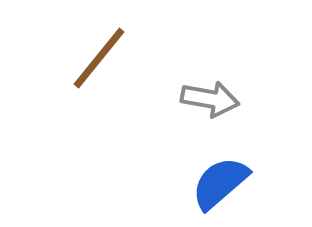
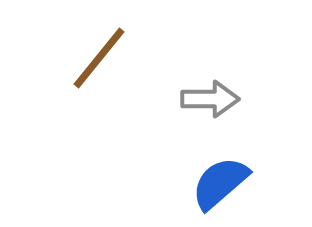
gray arrow: rotated 10 degrees counterclockwise
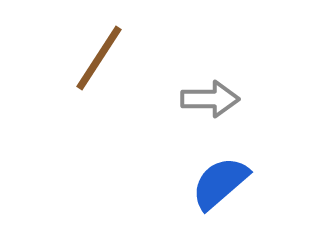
brown line: rotated 6 degrees counterclockwise
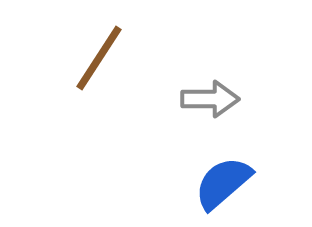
blue semicircle: moved 3 px right
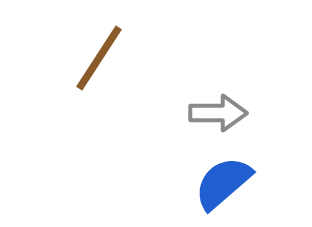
gray arrow: moved 8 px right, 14 px down
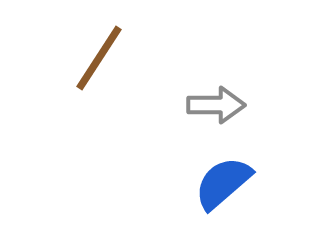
gray arrow: moved 2 px left, 8 px up
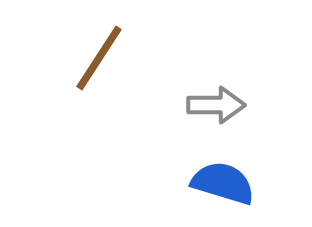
blue semicircle: rotated 58 degrees clockwise
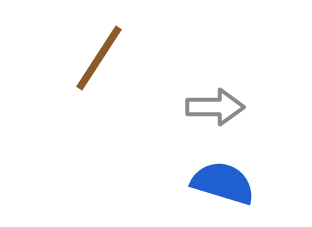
gray arrow: moved 1 px left, 2 px down
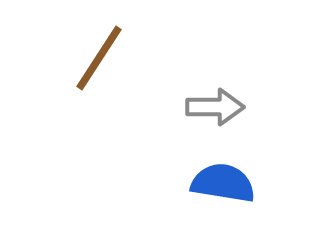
blue semicircle: rotated 8 degrees counterclockwise
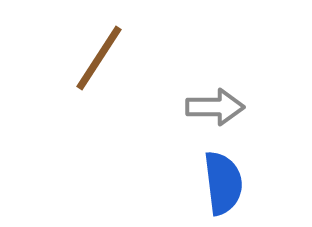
blue semicircle: rotated 74 degrees clockwise
